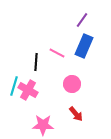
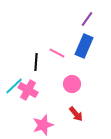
purple line: moved 5 px right, 1 px up
cyan line: rotated 30 degrees clockwise
pink star: rotated 20 degrees counterclockwise
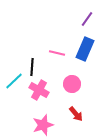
blue rectangle: moved 1 px right, 3 px down
pink line: rotated 14 degrees counterclockwise
black line: moved 4 px left, 5 px down
cyan line: moved 5 px up
pink cross: moved 11 px right
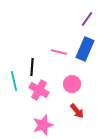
pink line: moved 2 px right, 1 px up
cyan line: rotated 60 degrees counterclockwise
red arrow: moved 1 px right, 3 px up
